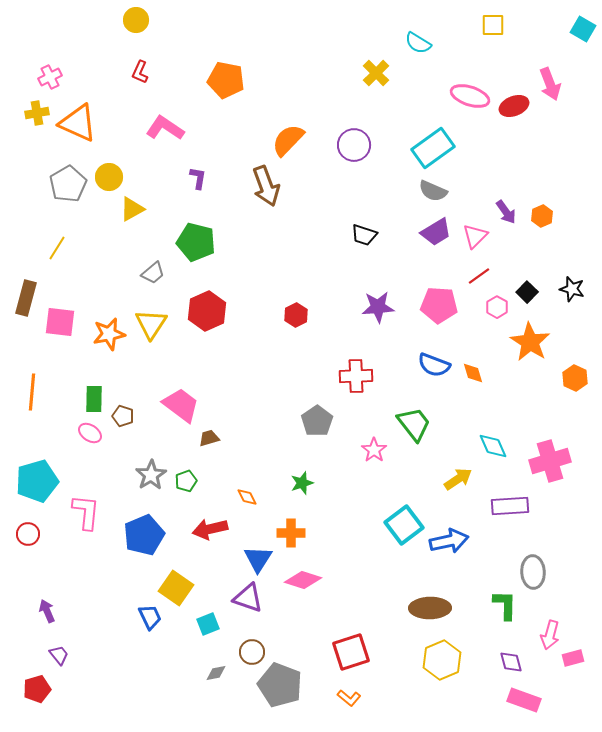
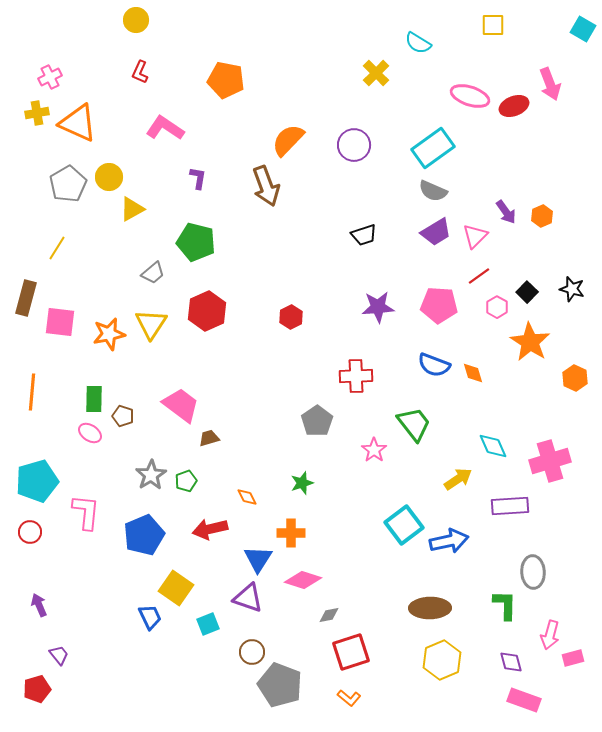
black trapezoid at (364, 235): rotated 36 degrees counterclockwise
red hexagon at (296, 315): moved 5 px left, 2 px down
red circle at (28, 534): moved 2 px right, 2 px up
purple arrow at (47, 611): moved 8 px left, 6 px up
gray diamond at (216, 673): moved 113 px right, 58 px up
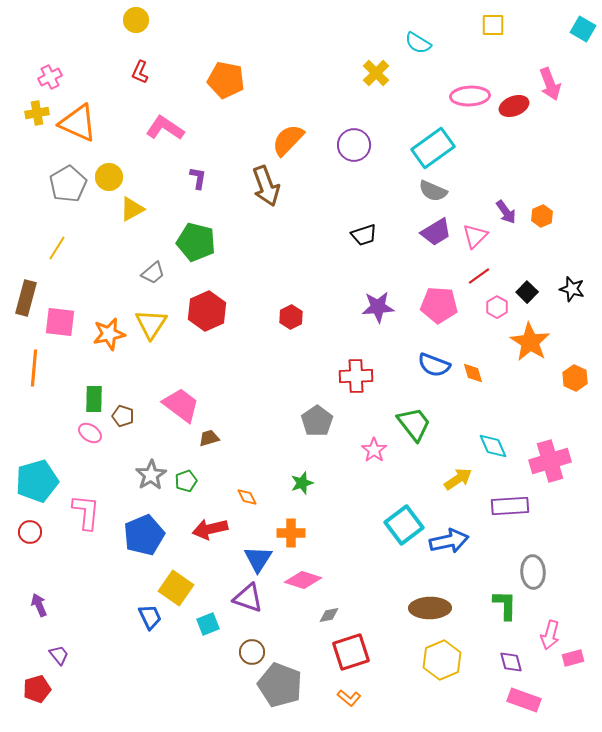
pink ellipse at (470, 96): rotated 21 degrees counterclockwise
orange line at (32, 392): moved 2 px right, 24 px up
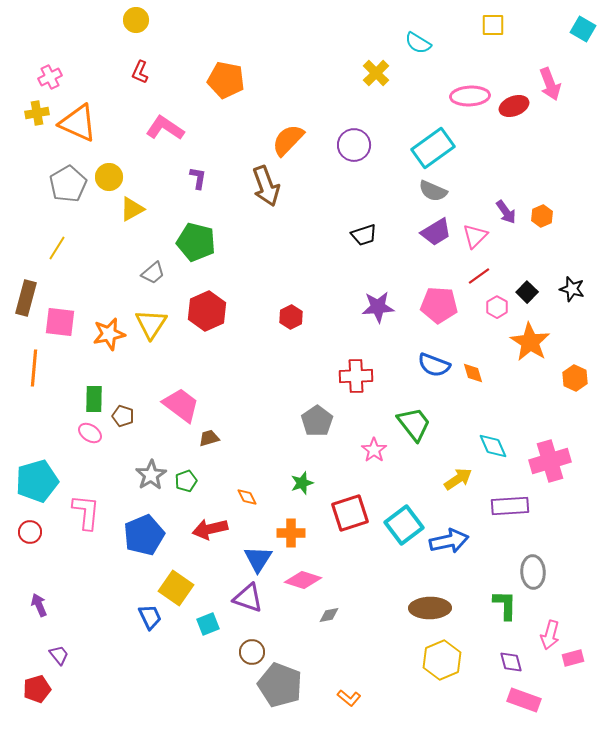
red square at (351, 652): moved 1 px left, 139 px up
